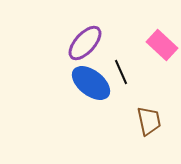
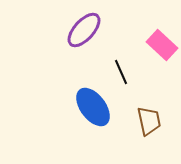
purple ellipse: moved 1 px left, 13 px up
blue ellipse: moved 2 px right, 24 px down; rotated 15 degrees clockwise
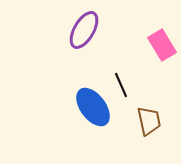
purple ellipse: rotated 12 degrees counterclockwise
pink rectangle: rotated 16 degrees clockwise
black line: moved 13 px down
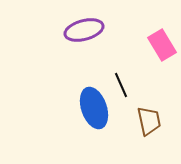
purple ellipse: rotated 45 degrees clockwise
blue ellipse: moved 1 px right, 1 px down; rotated 18 degrees clockwise
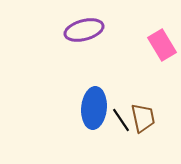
black line: moved 35 px down; rotated 10 degrees counterclockwise
blue ellipse: rotated 24 degrees clockwise
brown trapezoid: moved 6 px left, 3 px up
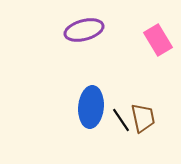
pink rectangle: moved 4 px left, 5 px up
blue ellipse: moved 3 px left, 1 px up
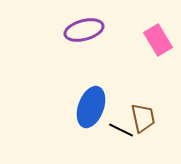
blue ellipse: rotated 15 degrees clockwise
black line: moved 10 px down; rotated 30 degrees counterclockwise
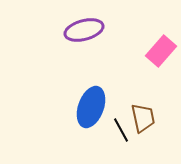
pink rectangle: moved 3 px right, 11 px down; rotated 72 degrees clockwise
black line: rotated 35 degrees clockwise
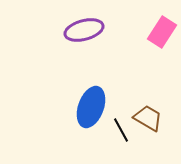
pink rectangle: moved 1 px right, 19 px up; rotated 8 degrees counterclockwise
brown trapezoid: moved 5 px right; rotated 48 degrees counterclockwise
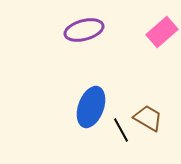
pink rectangle: rotated 16 degrees clockwise
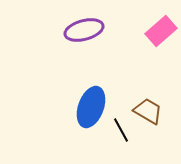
pink rectangle: moved 1 px left, 1 px up
brown trapezoid: moved 7 px up
